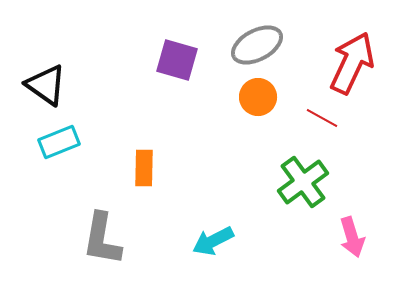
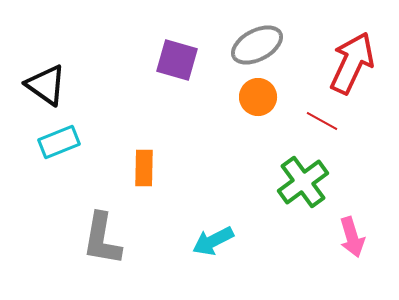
red line: moved 3 px down
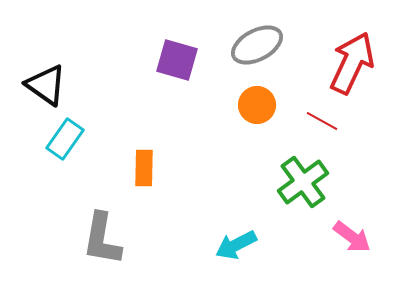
orange circle: moved 1 px left, 8 px down
cyan rectangle: moved 6 px right, 3 px up; rotated 33 degrees counterclockwise
pink arrow: rotated 36 degrees counterclockwise
cyan arrow: moved 23 px right, 4 px down
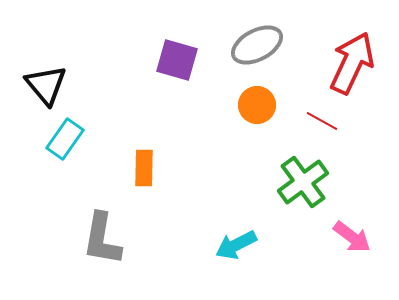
black triangle: rotated 15 degrees clockwise
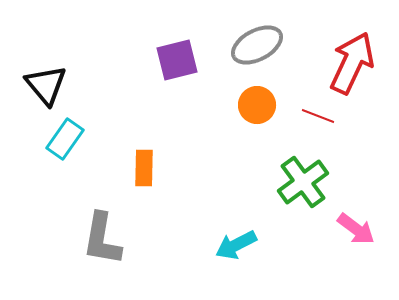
purple square: rotated 30 degrees counterclockwise
red line: moved 4 px left, 5 px up; rotated 8 degrees counterclockwise
pink arrow: moved 4 px right, 8 px up
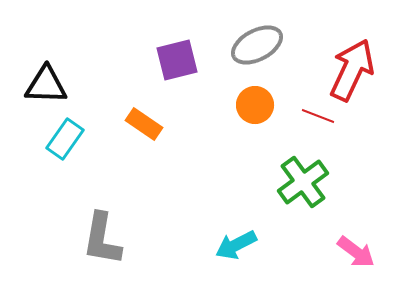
red arrow: moved 7 px down
black triangle: rotated 48 degrees counterclockwise
orange circle: moved 2 px left
orange rectangle: moved 44 px up; rotated 57 degrees counterclockwise
pink arrow: moved 23 px down
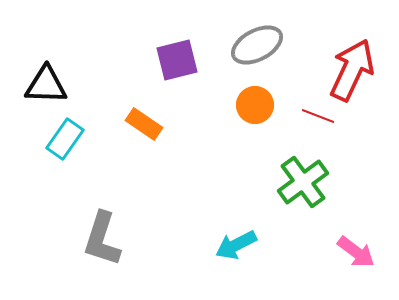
gray L-shape: rotated 8 degrees clockwise
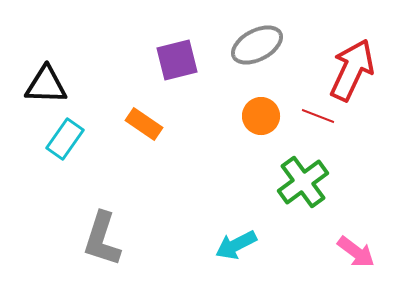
orange circle: moved 6 px right, 11 px down
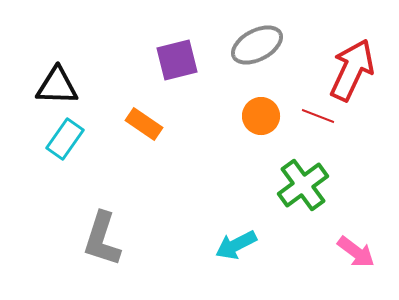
black triangle: moved 11 px right, 1 px down
green cross: moved 3 px down
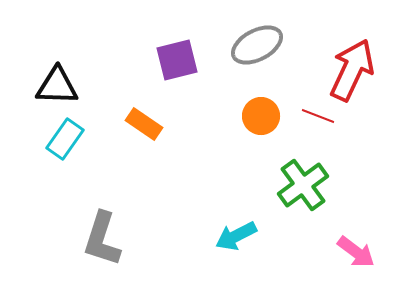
cyan arrow: moved 9 px up
